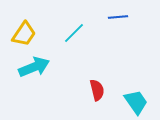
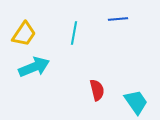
blue line: moved 2 px down
cyan line: rotated 35 degrees counterclockwise
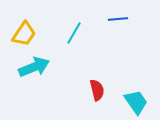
cyan line: rotated 20 degrees clockwise
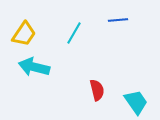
blue line: moved 1 px down
cyan arrow: rotated 144 degrees counterclockwise
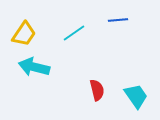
cyan line: rotated 25 degrees clockwise
cyan trapezoid: moved 6 px up
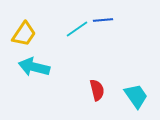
blue line: moved 15 px left
cyan line: moved 3 px right, 4 px up
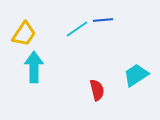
cyan arrow: rotated 76 degrees clockwise
cyan trapezoid: moved 21 px up; rotated 88 degrees counterclockwise
